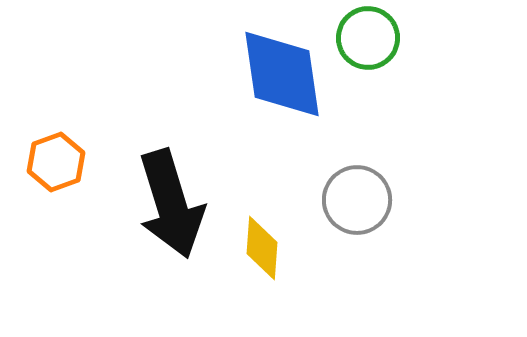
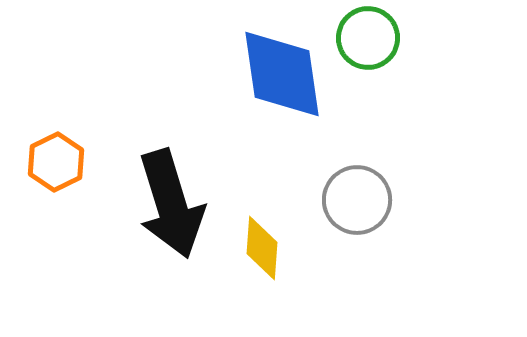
orange hexagon: rotated 6 degrees counterclockwise
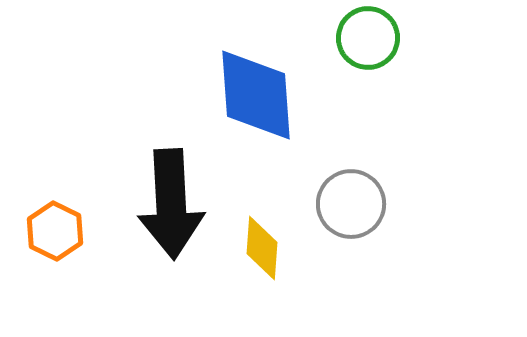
blue diamond: moved 26 px left, 21 px down; rotated 4 degrees clockwise
orange hexagon: moved 1 px left, 69 px down; rotated 8 degrees counterclockwise
gray circle: moved 6 px left, 4 px down
black arrow: rotated 14 degrees clockwise
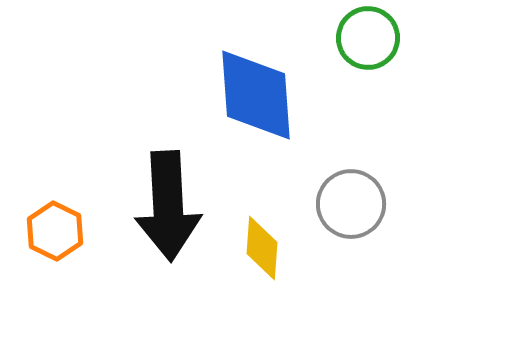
black arrow: moved 3 px left, 2 px down
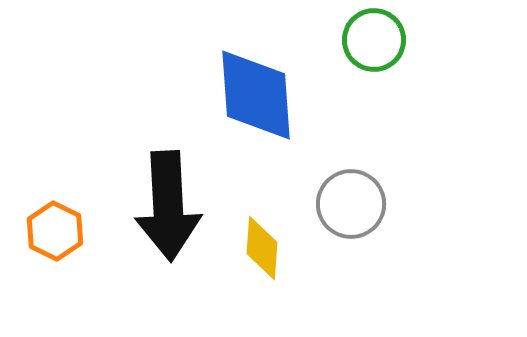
green circle: moved 6 px right, 2 px down
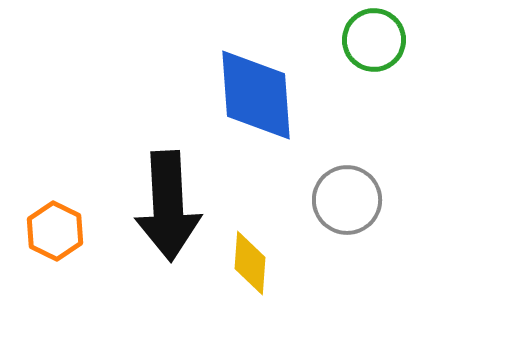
gray circle: moved 4 px left, 4 px up
yellow diamond: moved 12 px left, 15 px down
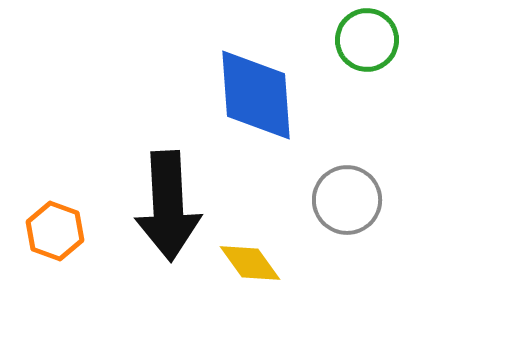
green circle: moved 7 px left
orange hexagon: rotated 6 degrees counterclockwise
yellow diamond: rotated 40 degrees counterclockwise
